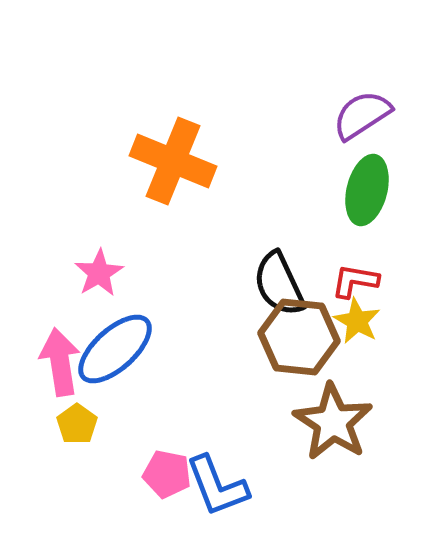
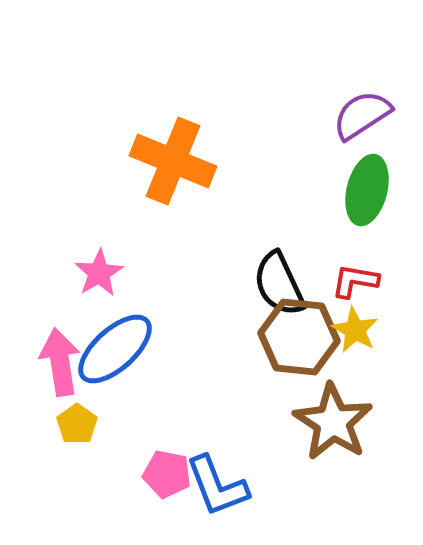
yellow star: moved 2 px left, 9 px down
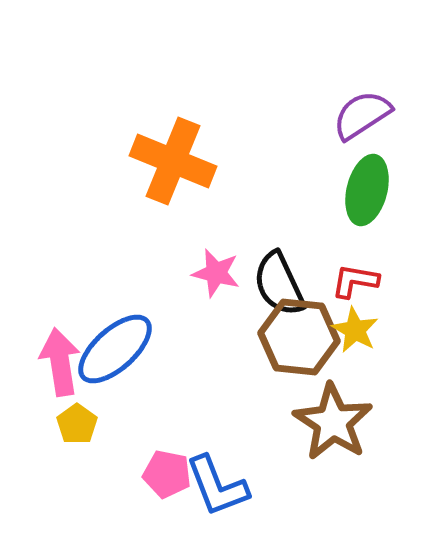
pink star: moved 117 px right; rotated 27 degrees counterclockwise
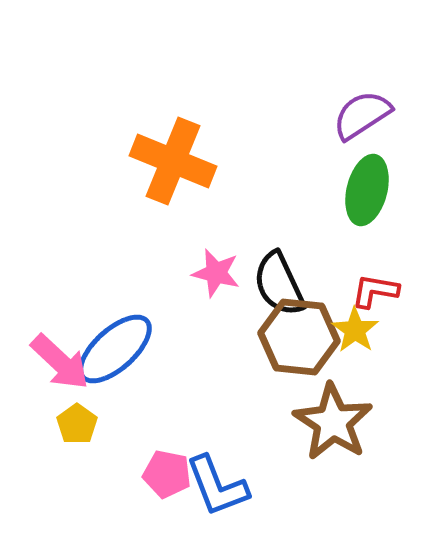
red L-shape: moved 20 px right, 10 px down
yellow star: rotated 6 degrees clockwise
pink arrow: rotated 142 degrees clockwise
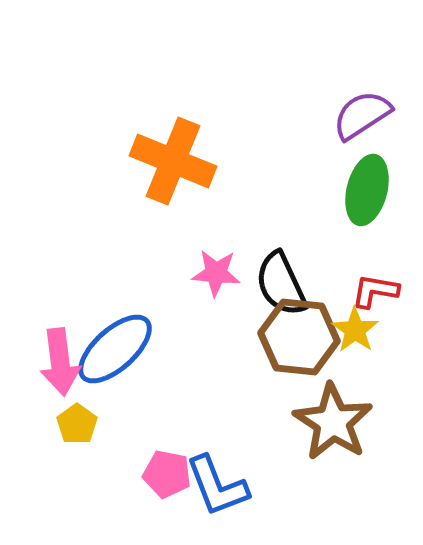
pink star: rotated 9 degrees counterclockwise
black semicircle: moved 2 px right
pink arrow: rotated 40 degrees clockwise
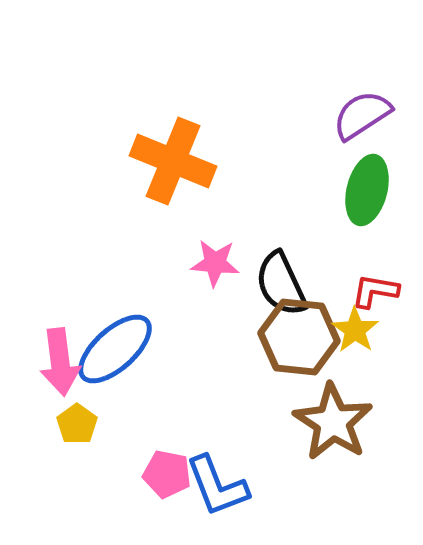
pink star: moved 1 px left, 10 px up
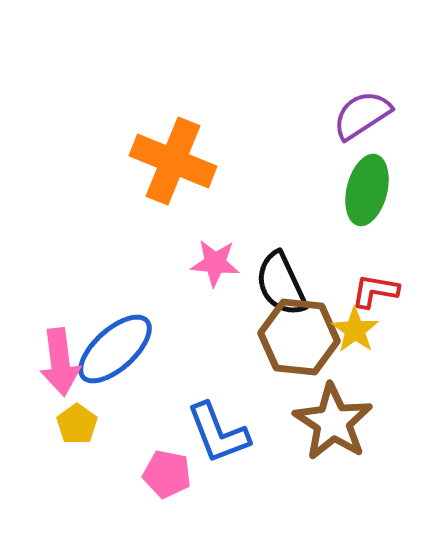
blue L-shape: moved 1 px right, 53 px up
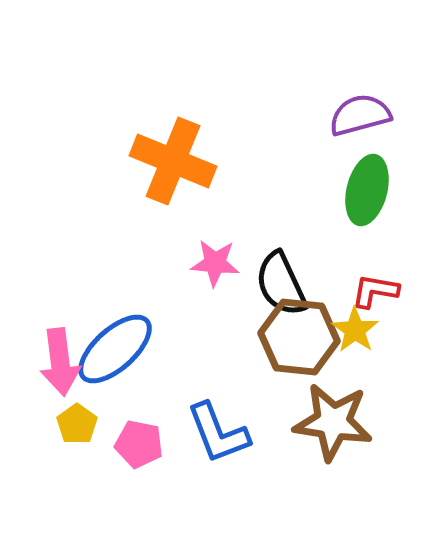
purple semicircle: moved 2 px left; rotated 18 degrees clockwise
brown star: rotated 24 degrees counterclockwise
pink pentagon: moved 28 px left, 30 px up
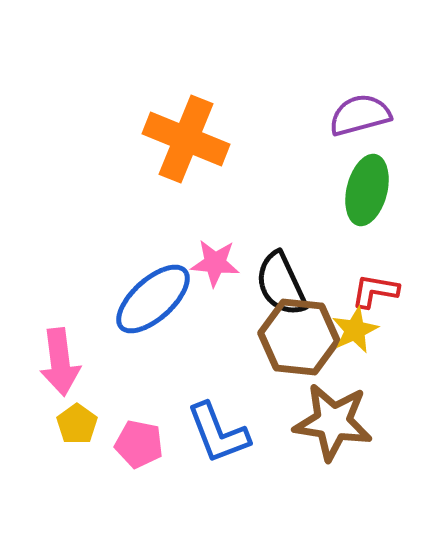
orange cross: moved 13 px right, 22 px up
yellow star: rotated 12 degrees clockwise
blue ellipse: moved 38 px right, 50 px up
